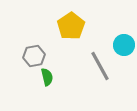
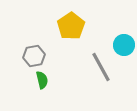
gray line: moved 1 px right, 1 px down
green semicircle: moved 5 px left, 3 px down
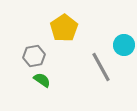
yellow pentagon: moved 7 px left, 2 px down
green semicircle: rotated 42 degrees counterclockwise
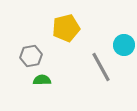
yellow pentagon: moved 2 px right; rotated 20 degrees clockwise
gray hexagon: moved 3 px left
green semicircle: rotated 36 degrees counterclockwise
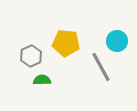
yellow pentagon: moved 15 px down; rotated 20 degrees clockwise
cyan circle: moved 7 px left, 4 px up
gray hexagon: rotated 15 degrees counterclockwise
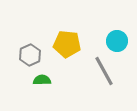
yellow pentagon: moved 1 px right, 1 px down
gray hexagon: moved 1 px left, 1 px up
gray line: moved 3 px right, 4 px down
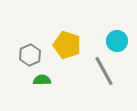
yellow pentagon: moved 1 px down; rotated 12 degrees clockwise
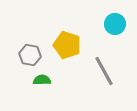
cyan circle: moved 2 px left, 17 px up
gray hexagon: rotated 25 degrees counterclockwise
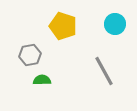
yellow pentagon: moved 4 px left, 19 px up
gray hexagon: rotated 20 degrees counterclockwise
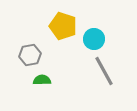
cyan circle: moved 21 px left, 15 px down
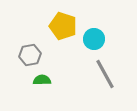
gray line: moved 1 px right, 3 px down
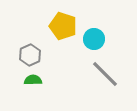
gray hexagon: rotated 15 degrees counterclockwise
gray line: rotated 16 degrees counterclockwise
green semicircle: moved 9 px left
